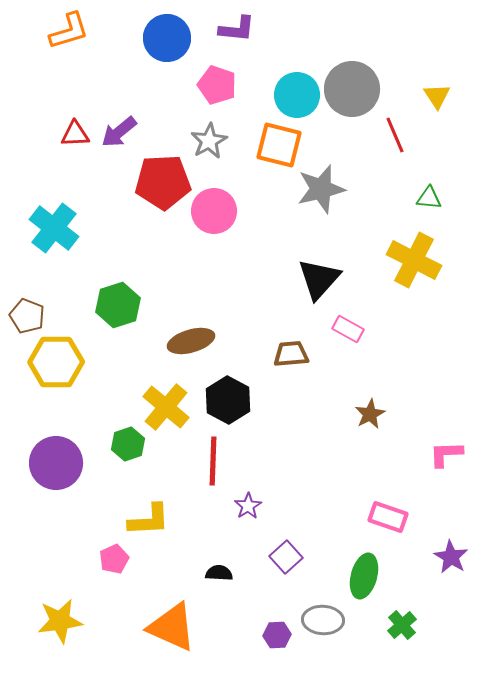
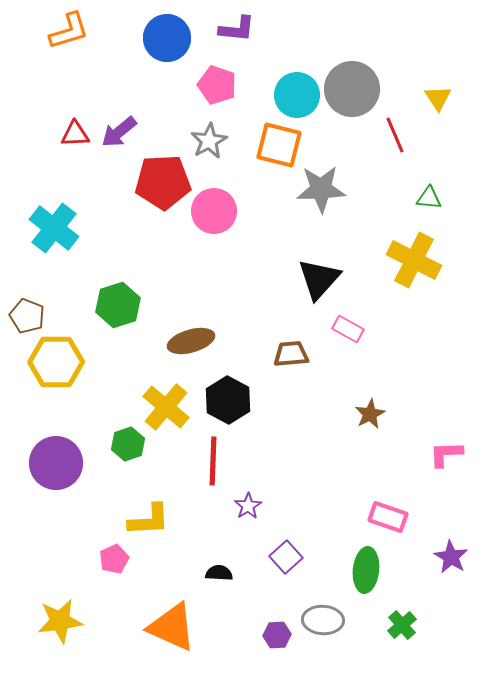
yellow triangle at (437, 96): moved 1 px right, 2 px down
gray star at (321, 189): rotated 12 degrees clockwise
green ellipse at (364, 576): moved 2 px right, 6 px up; rotated 9 degrees counterclockwise
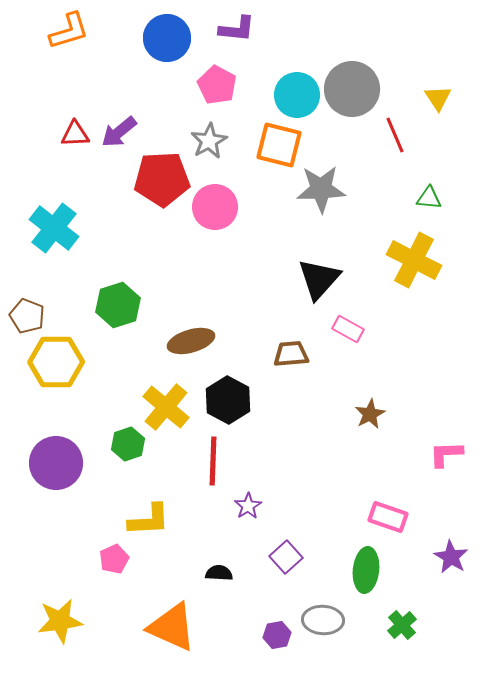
pink pentagon at (217, 85): rotated 9 degrees clockwise
red pentagon at (163, 182): moved 1 px left, 3 px up
pink circle at (214, 211): moved 1 px right, 4 px up
purple hexagon at (277, 635): rotated 8 degrees counterclockwise
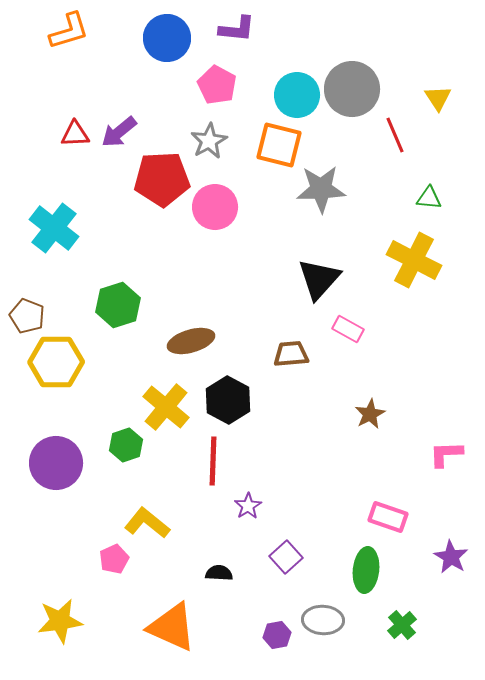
green hexagon at (128, 444): moved 2 px left, 1 px down
yellow L-shape at (149, 520): moved 2 px left, 3 px down; rotated 138 degrees counterclockwise
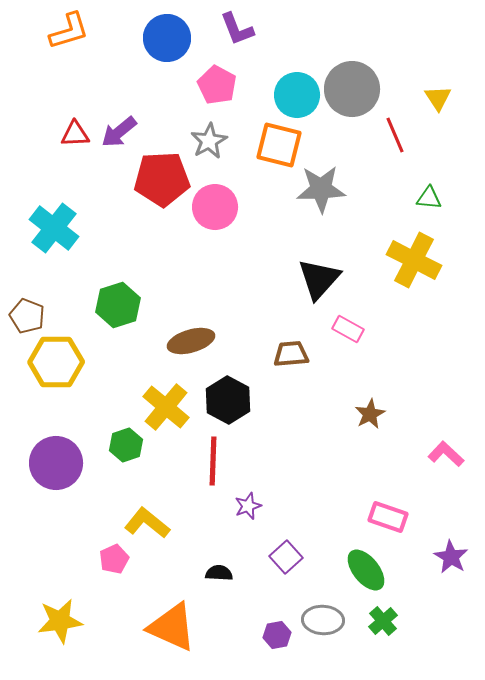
purple L-shape at (237, 29): rotated 63 degrees clockwise
pink L-shape at (446, 454): rotated 45 degrees clockwise
purple star at (248, 506): rotated 12 degrees clockwise
green ellipse at (366, 570): rotated 45 degrees counterclockwise
green cross at (402, 625): moved 19 px left, 4 px up
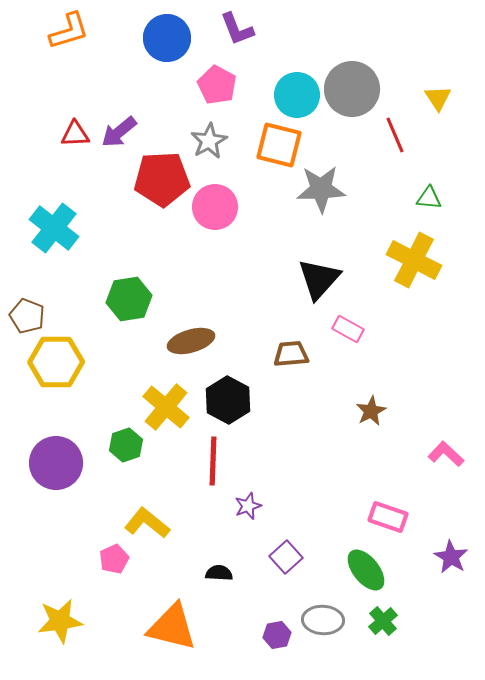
green hexagon at (118, 305): moved 11 px right, 6 px up; rotated 9 degrees clockwise
brown star at (370, 414): moved 1 px right, 3 px up
orange triangle at (172, 627): rotated 10 degrees counterclockwise
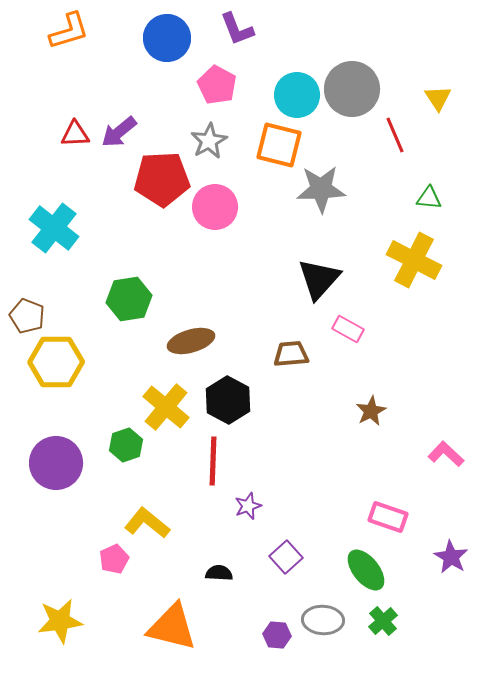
purple hexagon at (277, 635): rotated 16 degrees clockwise
